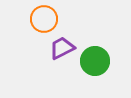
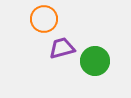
purple trapezoid: rotated 12 degrees clockwise
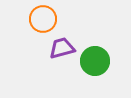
orange circle: moved 1 px left
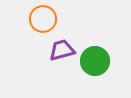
purple trapezoid: moved 2 px down
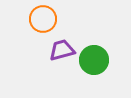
green circle: moved 1 px left, 1 px up
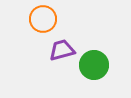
green circle: moved 5 px down
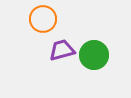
green circle: moved 10 px up
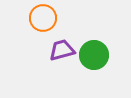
orange circle: moved 1 px up
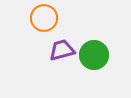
orange circle: moved 1 px right
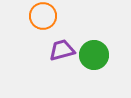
orange circle: moved 1 px left, 2 px up
